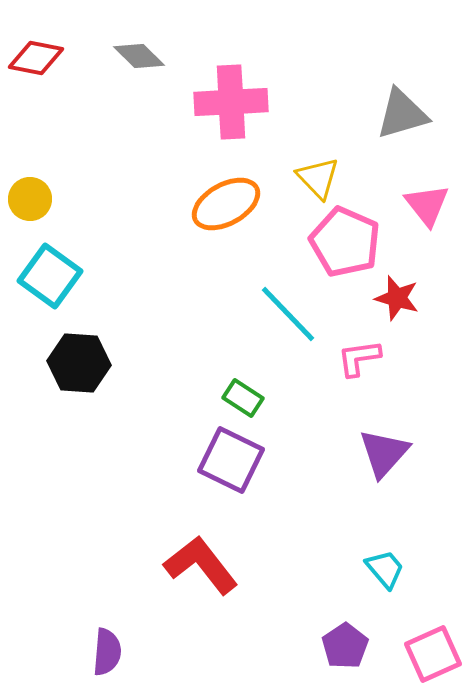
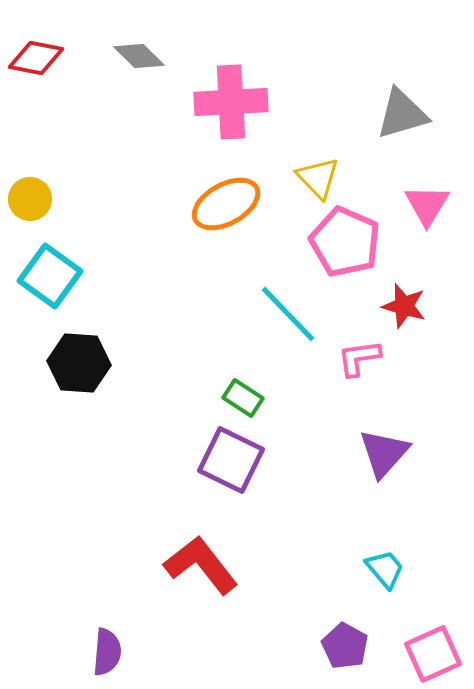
pink triangle: rotated 9 degrees clockwise
red star: moved 7 px right, 8 px down
purple pentagon: rotated 9 degrees counterclockwise
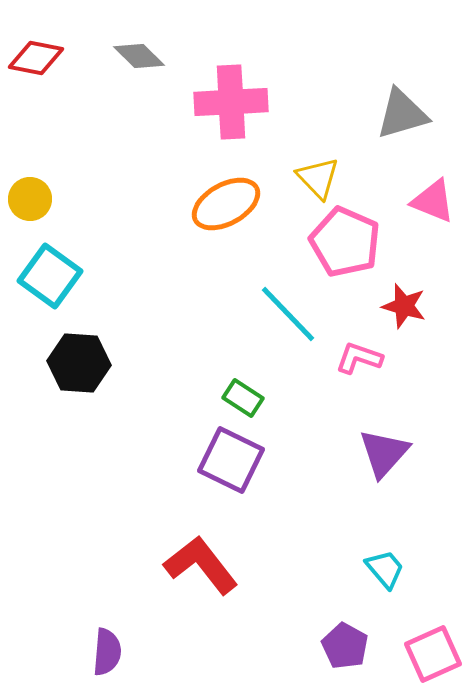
pink triangle: moved 6 px right, 4 px up; rotated 39 degrees counterclockwise
pink L-shape: rotated 27 degrees clockwise
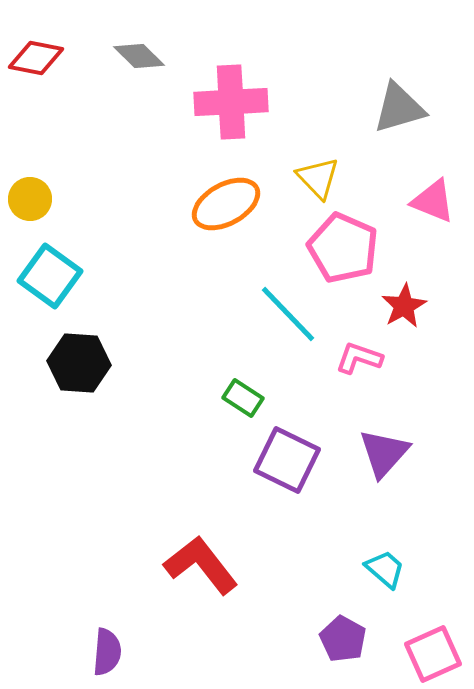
gray triangle: moved 3 px left, 6 px up
pink pentagon: moved 2 px left, 6 px down
red star: rotated 27 degrees clockwise
purple square: moved 56 px right
cyan trapezoid: rotated 9 degrees counterclockwise
purple pentagon: moved 2 px left, 7 px up
